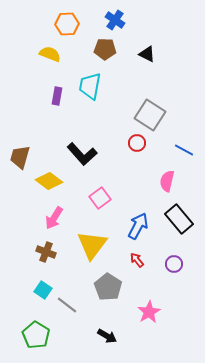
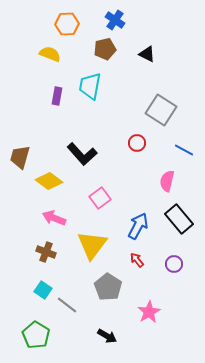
brown pentagon: rotated 15 degrees counterclockwise
gray square: moved 11 px right, 5 px up
pink arrow: rotated 80 degrees clockwise
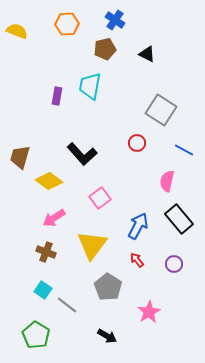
yellow semicircle: moved 33 px left, 23 px up
pink arrow: rotated 55 degrees counterclockwise
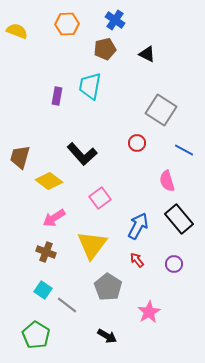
pink semicircle: rotated 30 degrees counterclockwise
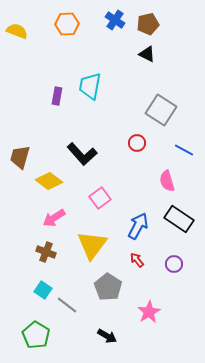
brown pentagon: moved 43 px right, 25 px up
black rectangle: rotated 16 degrees counterclockwise
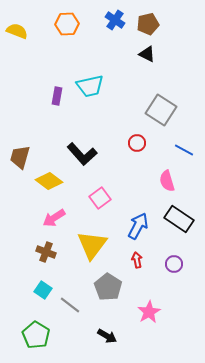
cyan trapezoid: rotated 112 degrees counterclockwise
red arrow: rotated 28 degrees clockwise
gray line: moved 3 px right
